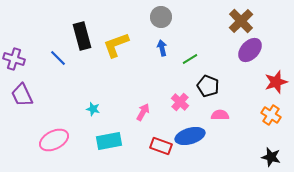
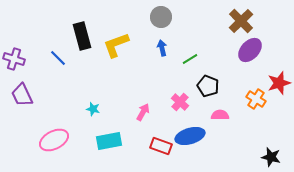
red star: moved 3 px right, 1 px down
orange cross: moved 15 px left, 16 px up
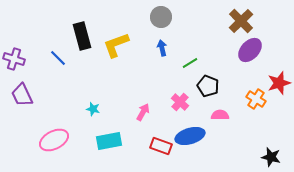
green line: moved 4 px down
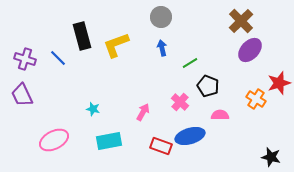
purple cross: moved 11 px right
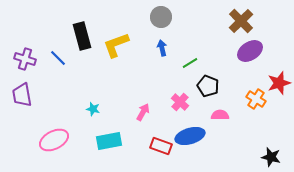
purple ellipse: moved 1 px down; rotated 15 degrees clockwise
purple trapezoid: rotated 15 degrees clockwise
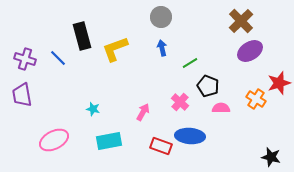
yellow L-shape: moved 1 px left, 4 px down
pink semicircle: moved 1 px right, 7 px up
blue ellipse: rotated 20 degrees clockwise
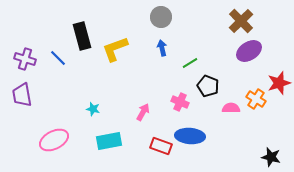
purple ellipse: moved 1 px left
pink cross: rotated 18 degrees counterclockwise
pink semicircle: moved 10 px right
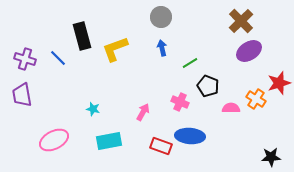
black star: rotated 18 degrees counterclockwise
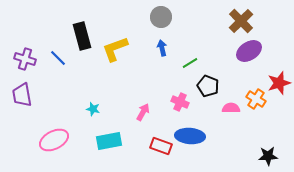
black star: moved 3 px left, 1 px up
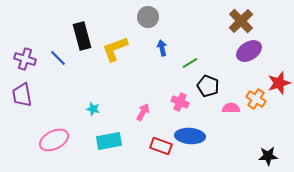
gray circle: moved 13 px left
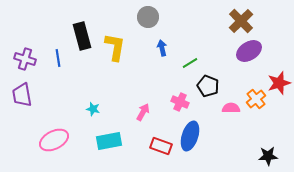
yellow L-shape: moved 2 px up; rotated 120 degrees clockwise
blue line: rotated 36 degrees clockwise
orange cross: rotated 18 degrees clockwise
blue ellipse: rotated 76 degrees counterclockwise
